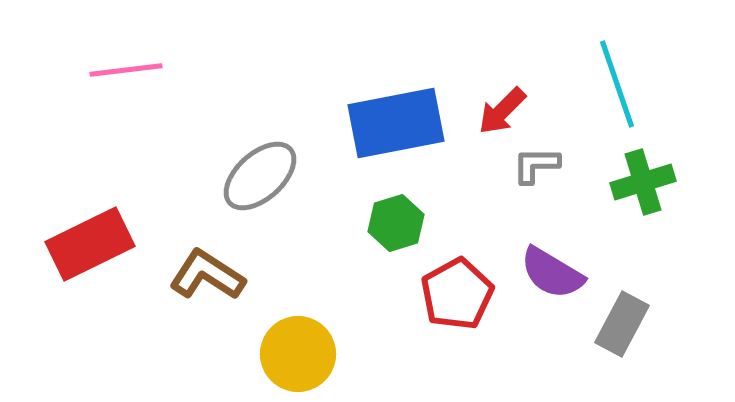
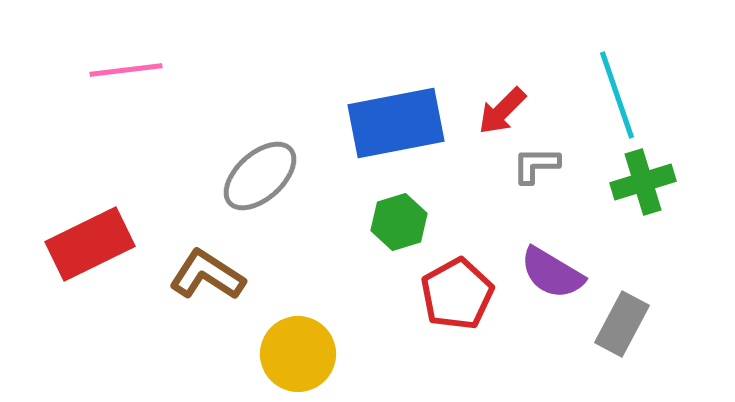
cyan line: moved 11 px down
green hexagon: moved 3 px right, 1 px up
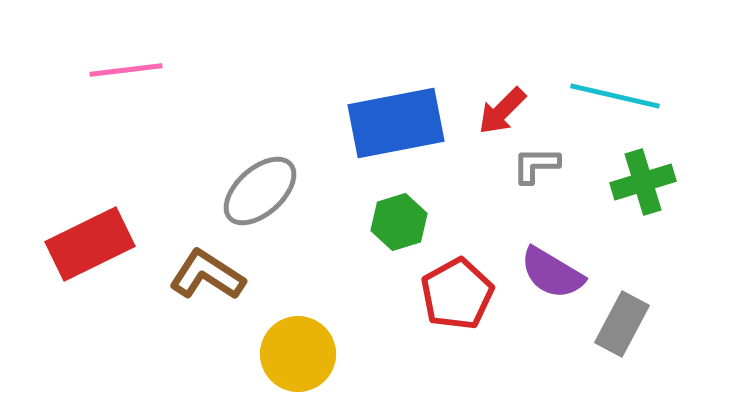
cyan line: moved 2 px left, 1 px down; rotated 58 degrees counterclockwise
gray ellipse: moved 15 px down
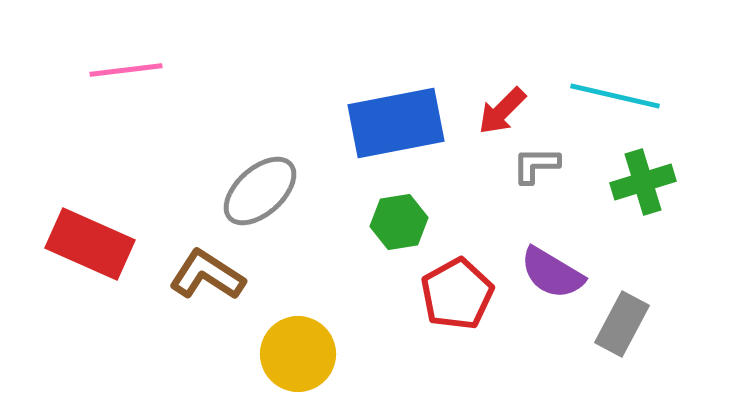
green hexagon: rotated 8 degrees clockwise
red rectangle: rotated 50 degrees clockwise
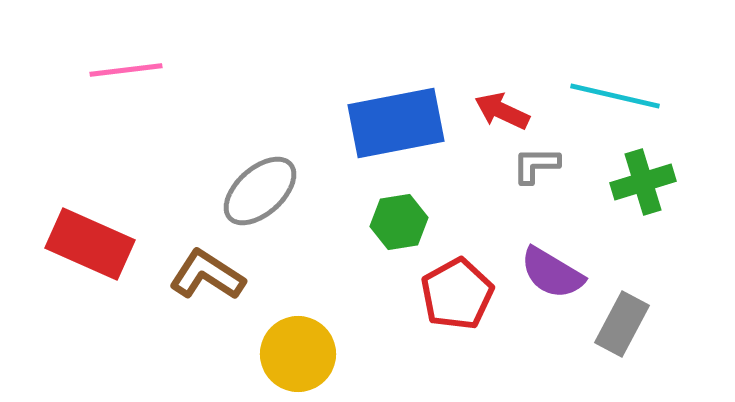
red arrow: rotated 70 degrees clockwise
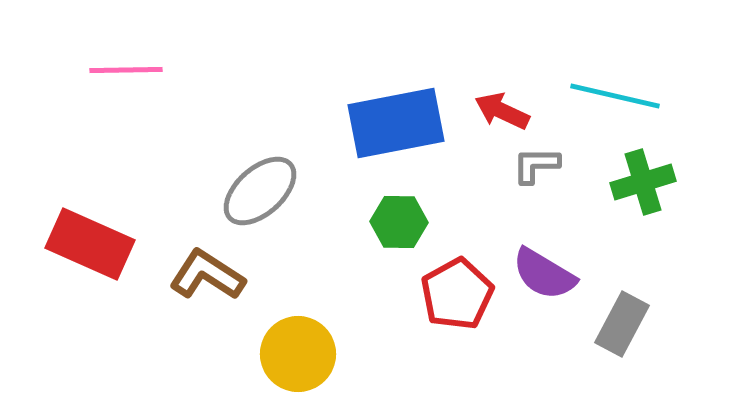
pink line: rotated 6 degrees clockwise
green hexagon: rotated 10 degrees clockwise
purple semicircle: moved 8 px left, 1 px down
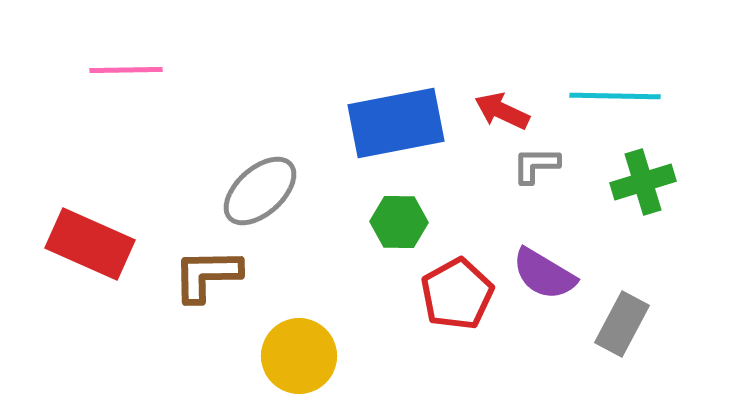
cyan line: rotated 12 degrees counterclockwise
brown L-shape: rotated 34 degrees counterclockwise
yellow circle: moved 1 px right, 2 px down
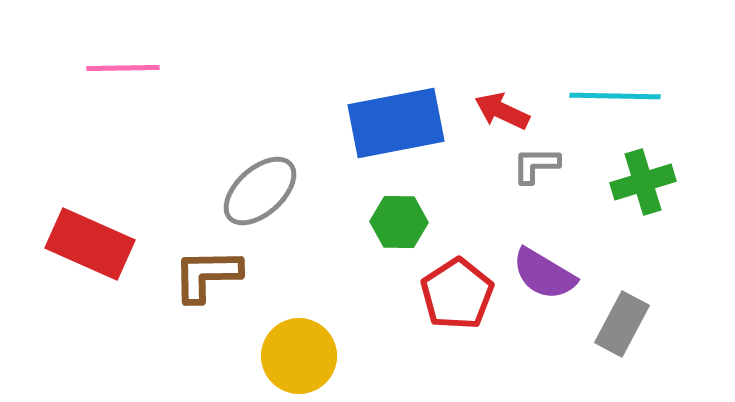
pink line: moved 3 px left, 2 px up
red pentagon: rotated 4 degrees counterclockwise
